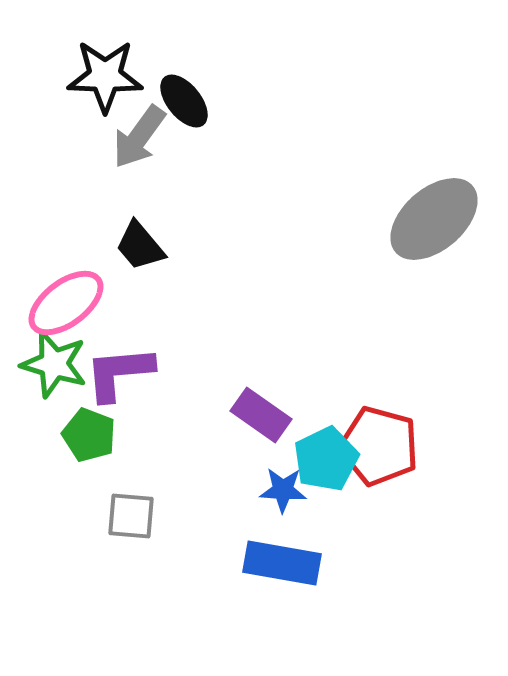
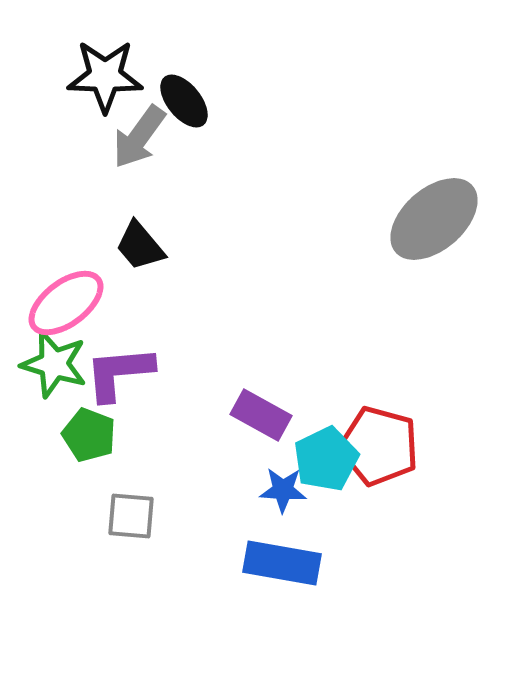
purple rectangle: rotated 6 degrees counterclockwise
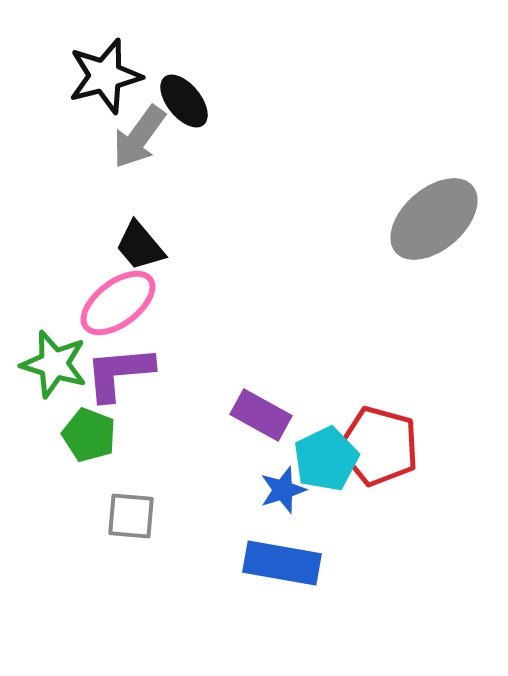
black star: rotated 16 degrees counterclockwise
pink ellipse: moved 52 px right
blue star: rotated 21 degrees counterclockwise
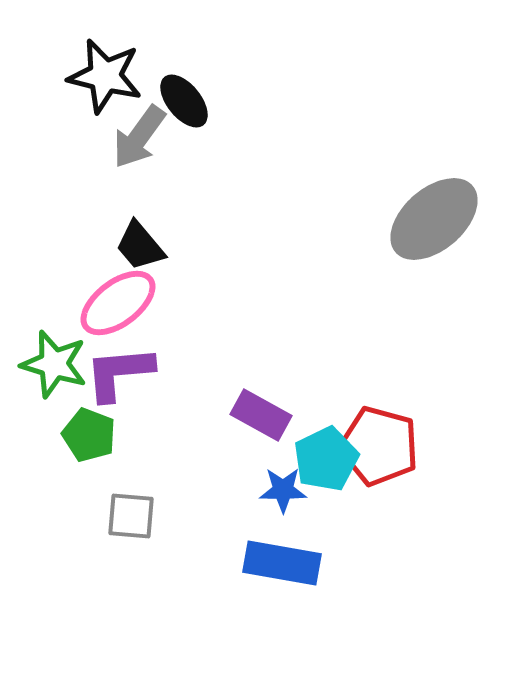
black star: rotated 28 degrees clockwise
blue star: rotated 18 degrees clockwise
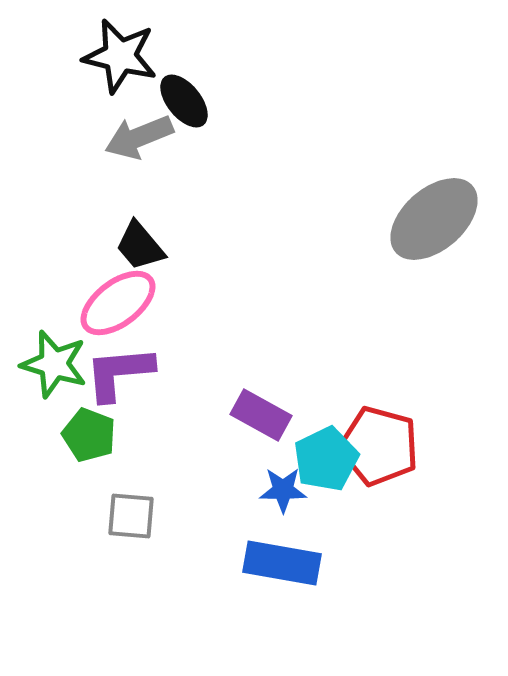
black star: moved 15 px right, 20 px up
gray arrow: rotated 32 degrees clockwise
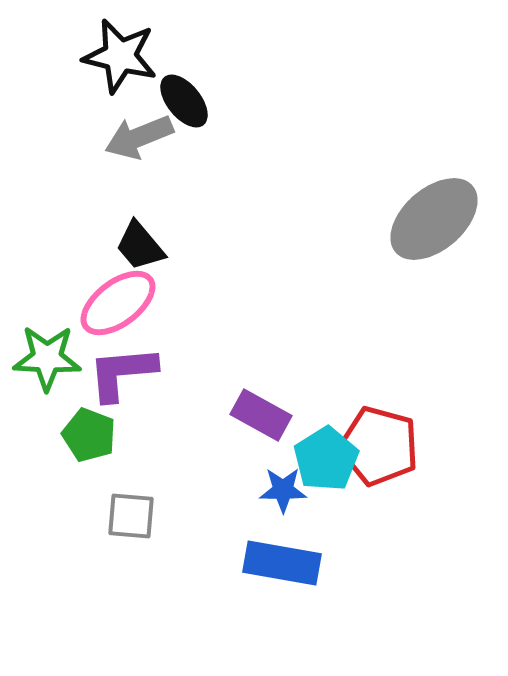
green star: moved 7 px left, 6 px up; rotated 14 degrees counterclockwise
purple L-shape: moved 3 px right
cyan pentagon: rotated 6 degrees counterclockwise
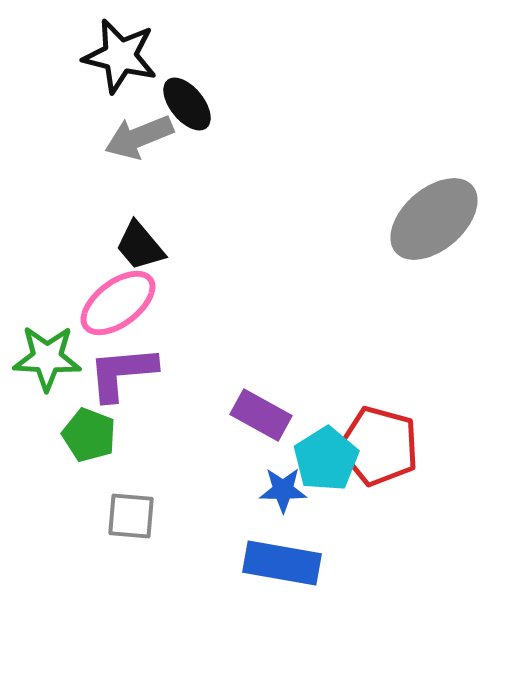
black ellipse: moved 3 px right, 3 px down
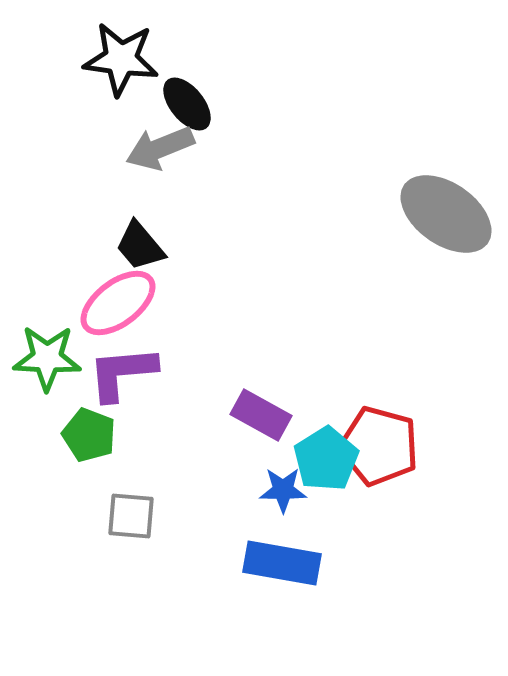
black star: moved 1 px right, 3 px down; rotated 6 degrees counterclockwise
gray arrow: moved 21 px right, 11 px down
gray ellipse: moved 12 px right, 5 px up; rotated 76 degrees clockwise
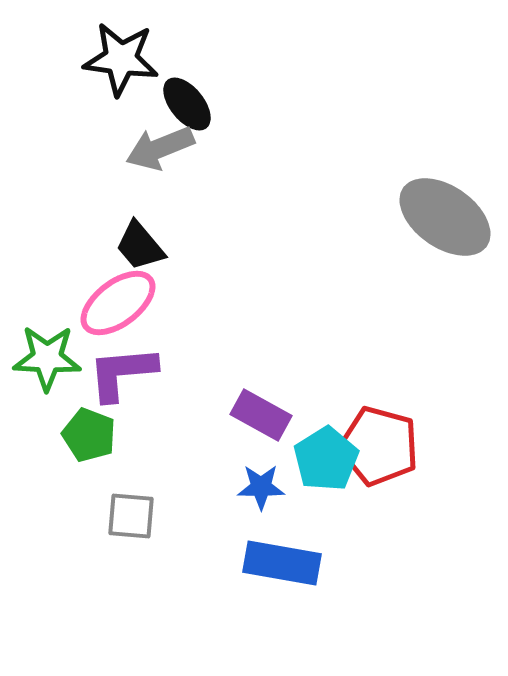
gray ellipse: moved 1 px left, 3 px down
blue star: moved 22 px left, 3 px up
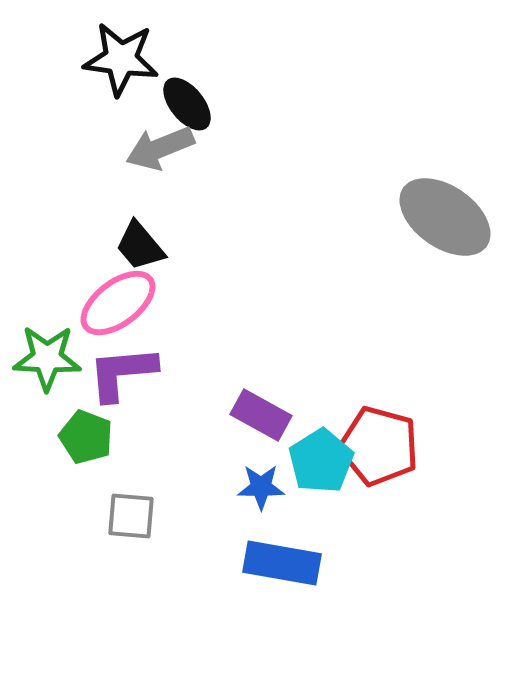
green pentagon: moved 3 px left, 2 px down
cyan pentagon: moved 5 px left, 2 px down
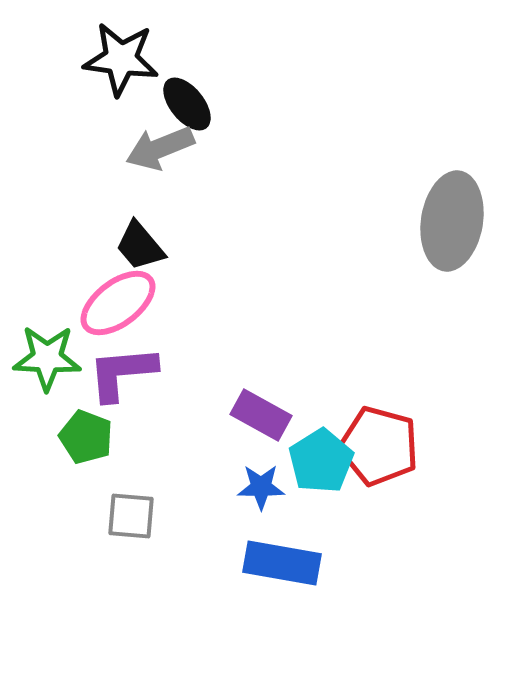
gray ellipse: moved 7 px right, 4 px down; rotated 64 degrees clockwise
